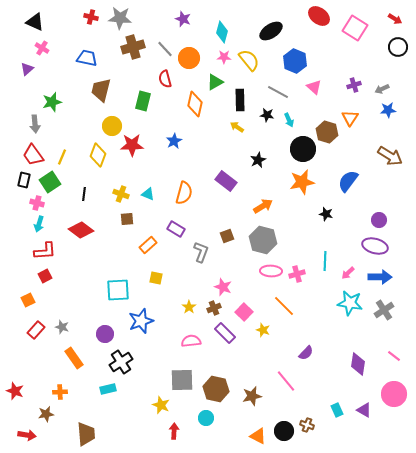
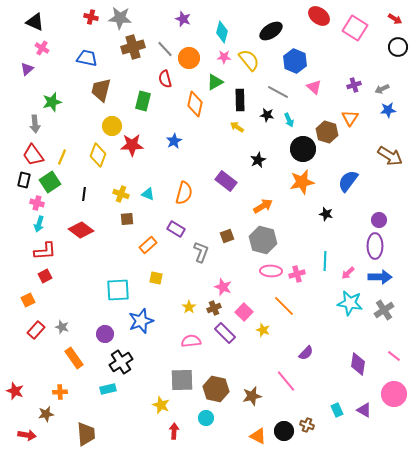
purple ellipse at (375, 246): rotated 75 degrees clockwise
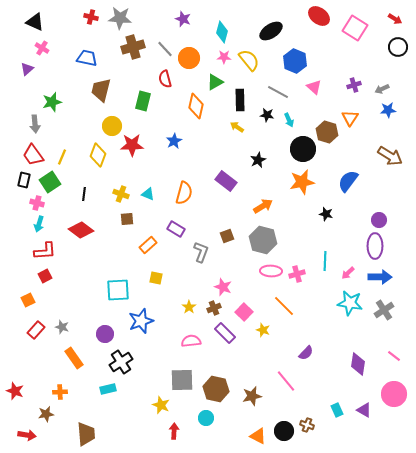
orange diamond at (195, 104): moved 1 px right, 2 px down
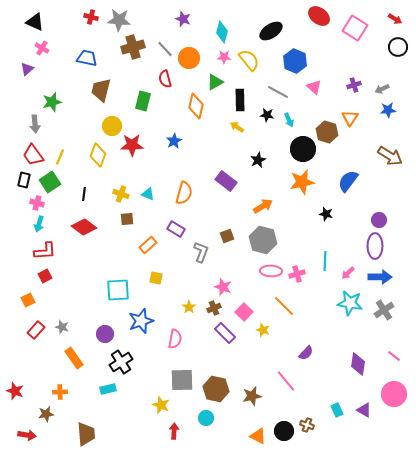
gray star at (120, 18): moved 1 px left, 2 px down
yellow line at (62, 157): moved 2 px left
red diamond at (81, 230): moved 3 px right, 3 px up
pink semicircle at (191, 341): moved 16 px left, 2 px up; rotated 108 degrees clockwise
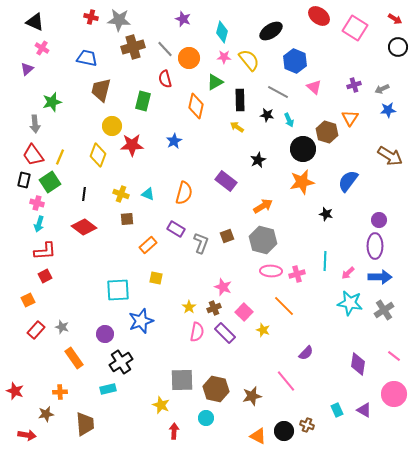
gray L-shape at (201, 252): moved 9 px up
pink semicircle at (175, 339): moved 22 px right, 7 px up
brown trapezoid at (86, 434): moved 1 px left, 10 px up
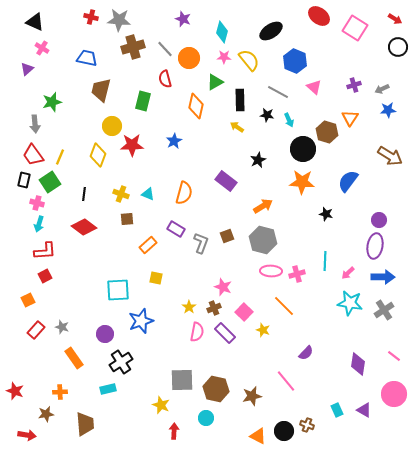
orange star at (302, 182): rotated 15 degrees clockwise
purple ellipse at (375, 246): rotated 10 degrees clockwise
blue arrow at (380, 277): moved 3 px right
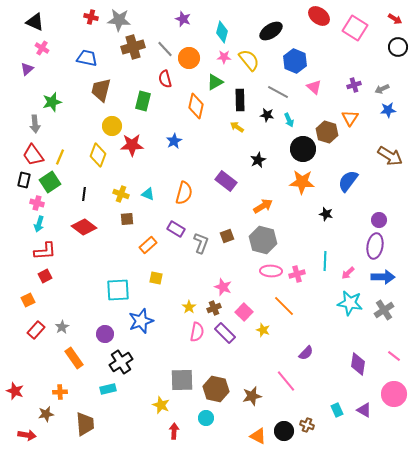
gray star at (62, 327): rotated 24 degrees clockwise
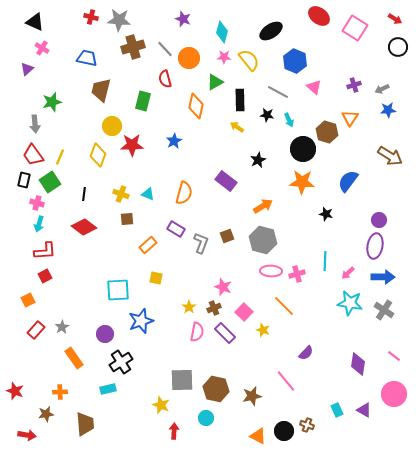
gray cross at (384, 310): rotated 24 degrees counterclockwise
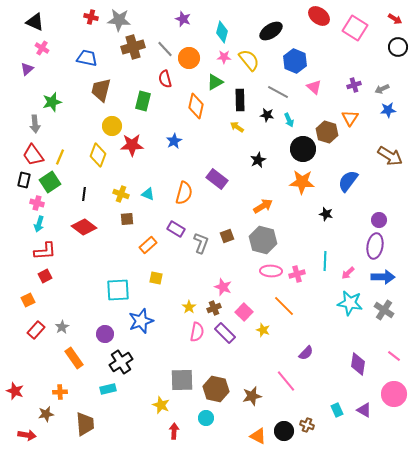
purple rectangle at (226, 181): moved 9 px left, 2 px up
